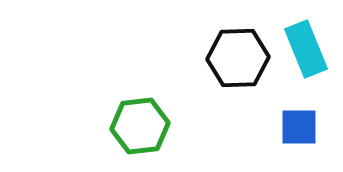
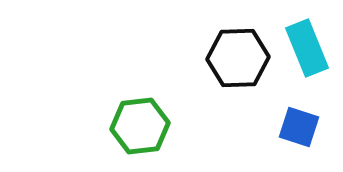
cyan rectangle: moved 1 px right, 1 px up
blue square: rotated 18 degrees clockwise
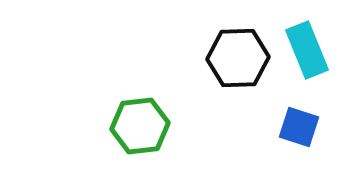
cyan rectangle: moved 2 px down
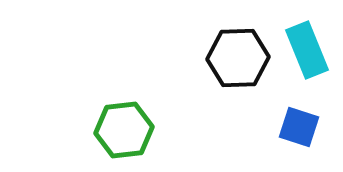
green hexagon: moved 16 px left, 4 px down
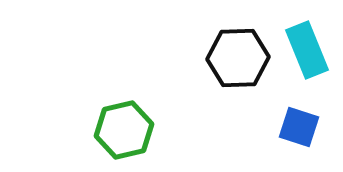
green hexagon: rotated 6 degrees counterclockwise
